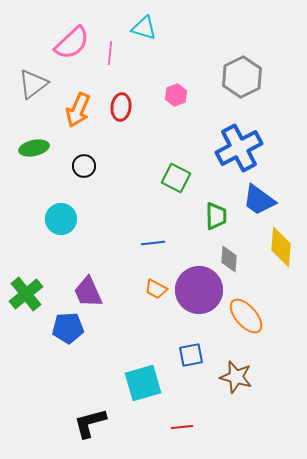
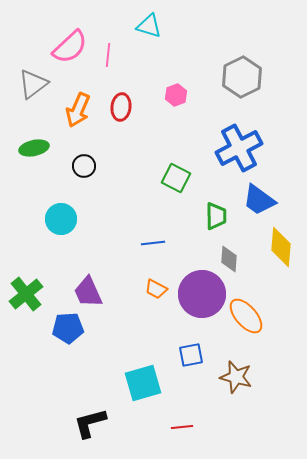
cyan triangle: moved 5 px right, 2 px up
pink semicircle: moved 2 px left, 4 px down
pink line: moved 2 px left, 2 px down
purple circle: moved 3 px right, 4 px down
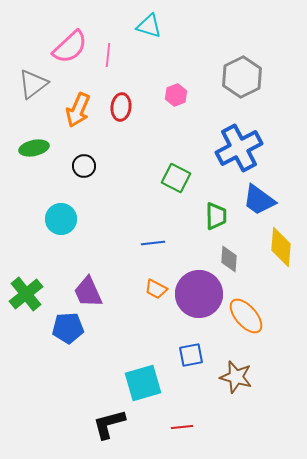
purple circle: moved 3 px left
black L-shape: moved 19 px right, 1 px down
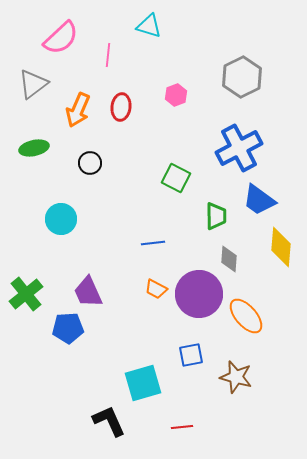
pink semicircle: moved 9 px left, 9 px up
black circle: moved 6 px right, 3 px up
black L-shape: moved 3 px up; rotated 81 degrees clockwise
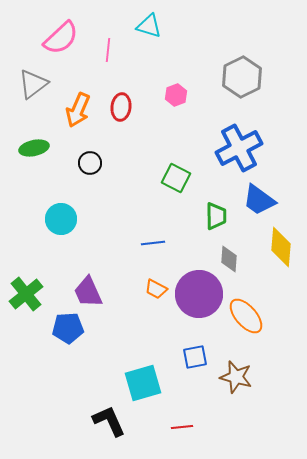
pink line: moved 5 px up
blue square: moved 4 px right, 2 px down
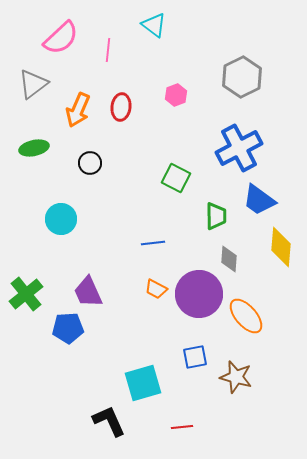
cyan triangle: moved 5 px right, 1 px up; rotated 20 degrees clockwise
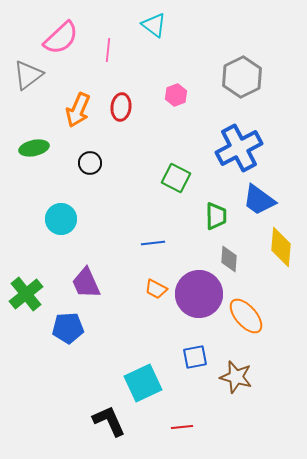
gray triangle: moved 5 px left, 9 px up
purple trapezoid: moved 2 px left, 9 px up
cyan square: rotated 9 degrees counterclockwise
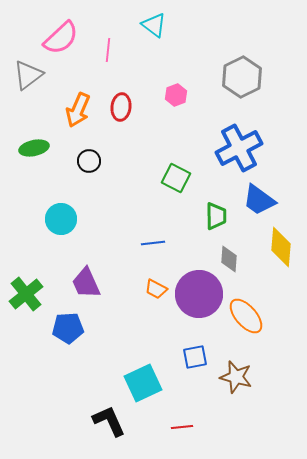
black circle: moved 1 px left, 2 px up
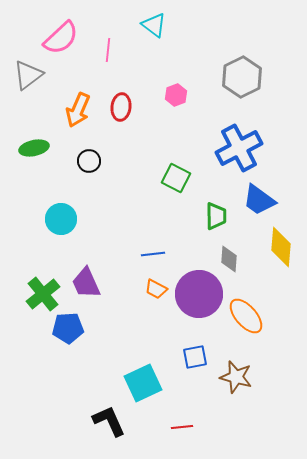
blue line: moved 11 px down
green cross: moved 17 px right
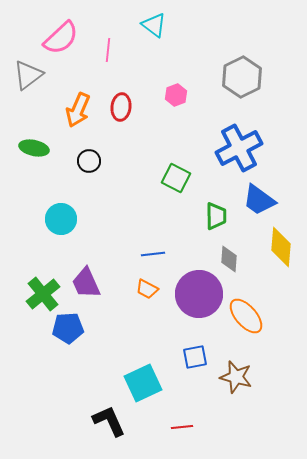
green ellipse: rotated 24 degrees clockwise
orange trapezoid: moved 9 px left
